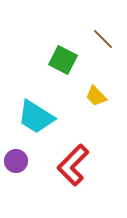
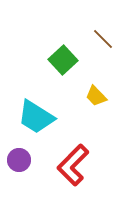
green square: rotated 20 degrees clockwise
purple circle: moved 3 px right, 1 px up
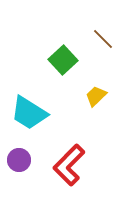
yellow trapezoid: rotated 90 degrees clockwise
cyan trapezoid: moved 7 px left, 4 px up
red L-shape: moved 4 px left
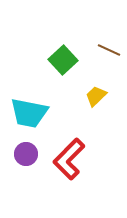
brown line: moved 6 px right, 11 px down; rotated 20 degrees counterclockwise
cyan trapezoid: rotated 21 degrees counterclockwise
purple circle: moved 7 px right, 6 px up
red L-shape: moved 6 px up
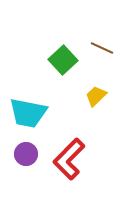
brown line: moved 7 px left, 2 px up
cyan trapezoid: moved 1 px left
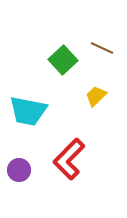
cyan trapezoid: moved 2 px up
purple circle: moved 7 px left, 16 px down
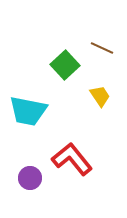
green square: moved 2 px right, 5 px down
yellow trapezoid: moved 4 px right; rotated 100 degrees clockwise
red L-shape: moved 3 px right; rotated 96 degrees clockwise
purple circle: moved 11 px right, 8 px down
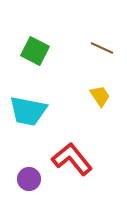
green square: moved 30 px left, 14 px up; rotated 20 degrees counterclockwise
purple circle: moved 1 px left, 1 px down
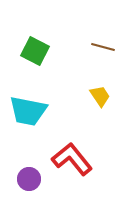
brown line: moved 1 px right, 1 px up; rotated 10 degrees counterclockwise
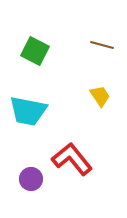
brown line: moved 1 px left, 2 px up
purple circle: moved 2 px right
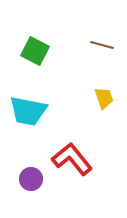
yellow trapezoid: moved 4 px right, 2 px down; rotated 15 degrees clockwise
